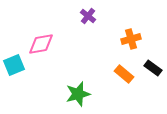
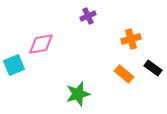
purple cross: rotated 28 degrees clockwise
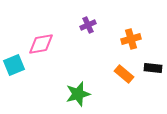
purple cross: moved 9 px down
black rectangle: rotated 30 degrees counterclockwise
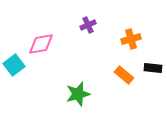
cyan square: rotated 15 degrees counterclockwise
orange rectangle: moved 1 px down
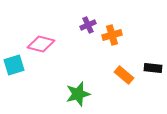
orange cross: moved 19 px left, 4 px up
pink diamond: rotated 24 degrees clockwise
cyan square: rotated 20 degrees clockwise
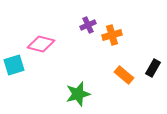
black rectangle: rotated 66 degrees counterclockwise
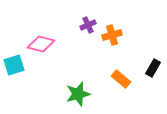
orange rectangle: moved 3 px left, 4 px down
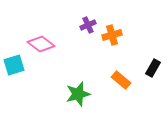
pink diamond: rotated 24 degrees clockwise
orange rectangle: moved 1 px down
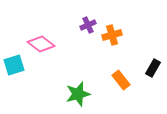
orange rectangle: rotated 12 degrees clockwise
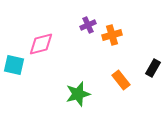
pink diamond: rotated 52 degrees counterclockwise
cyan square: rotated 30 degrees clockwise
